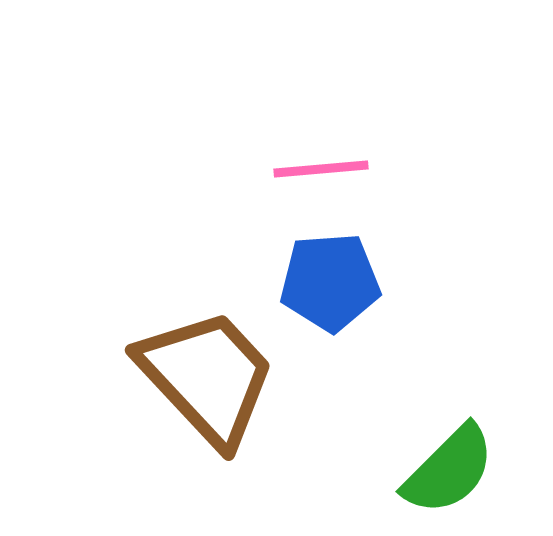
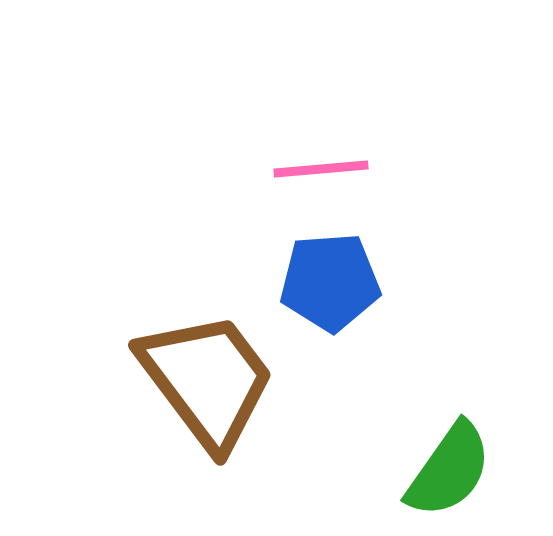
brown trapezoid: moved 3 px down; rotated 6 degrees clockwise
green semicircle: rotated 10 degrees counterclockwise
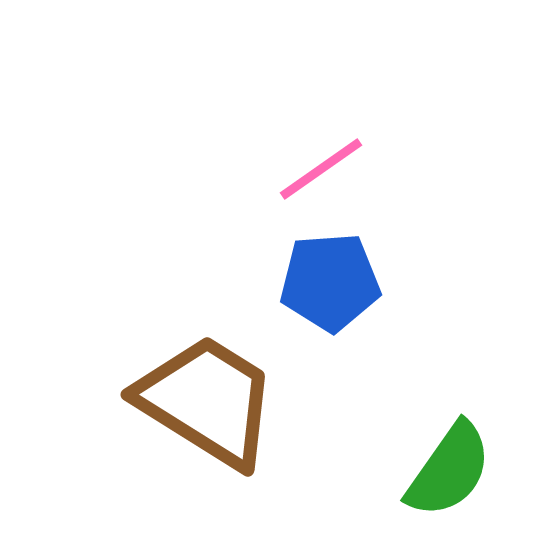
pink line: rotated 30 degrees counterclockwise
brown trapezoid: moved 21 px down; rotated 21 degrees counterclockwise
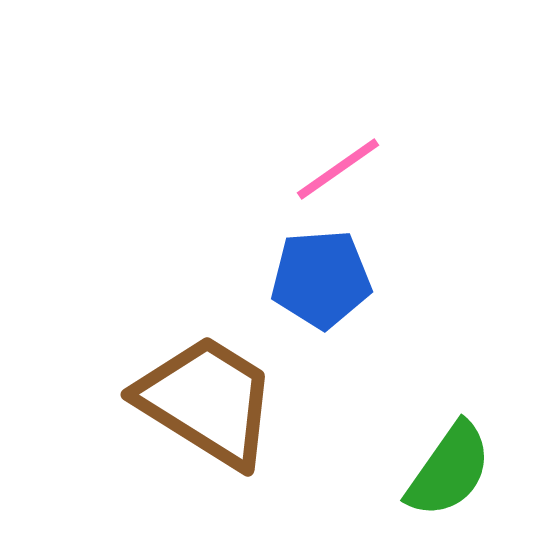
pink line: moved 17 px right
blue pentagon: moved 9 px left, 3 px up
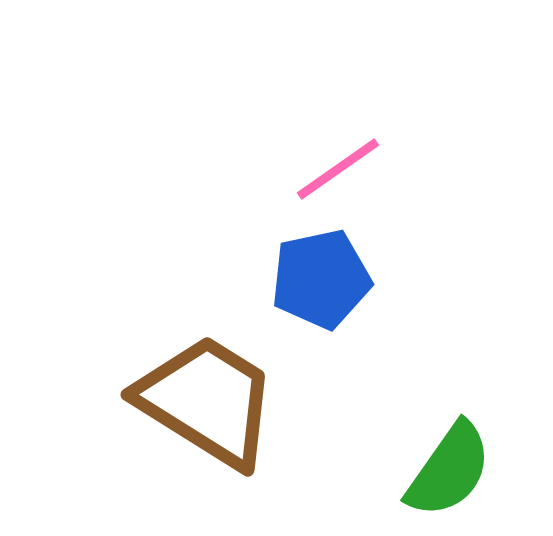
blue pentagon: rotated 8 degrees counterclockwise
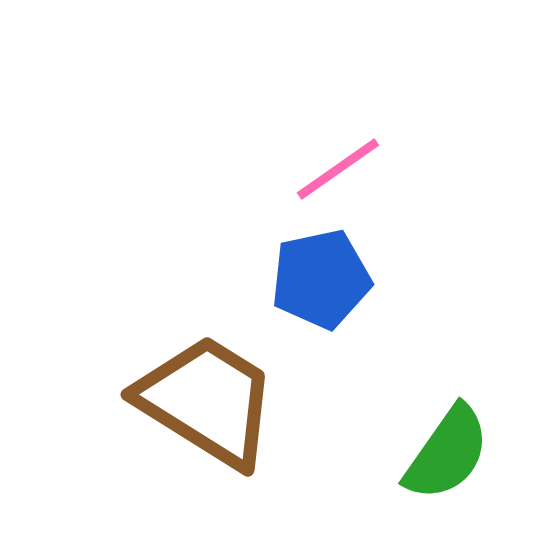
green semicircle: moved 2 px left, 17 px up
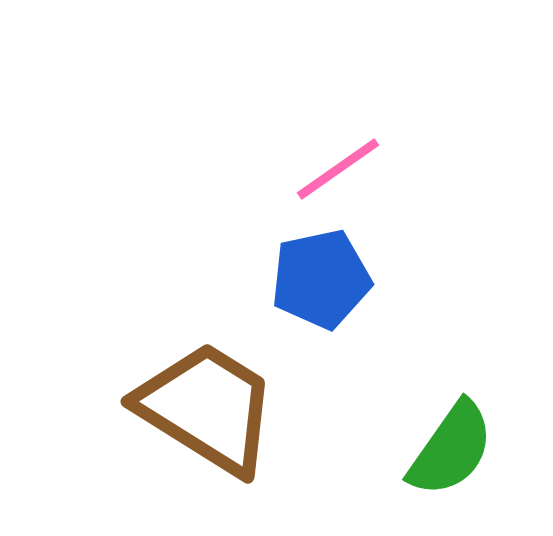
brown trapezoid: moved 7 px down
green semicircle: moved 4 px right, 4 px up
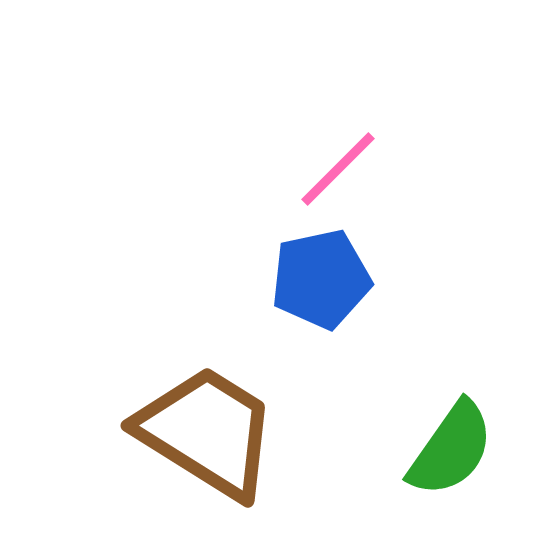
pink line: rotated 10 degrees counterclockwise
brown trapezoid: moved 24 px down
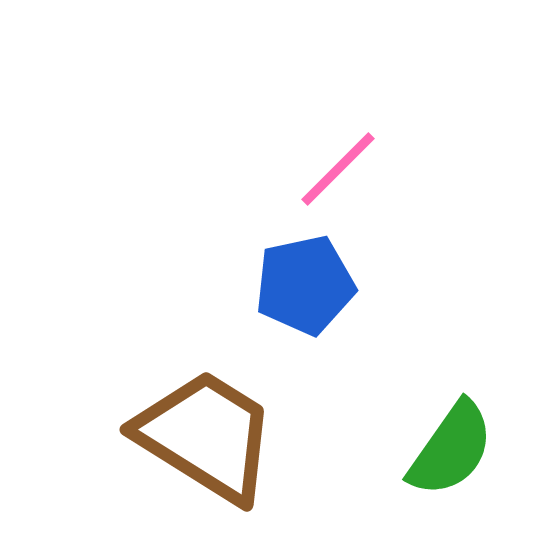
blue pentagon: moved 16 px left, 6 px down
brown trapezoid: moved 1 px left, 4 px down
